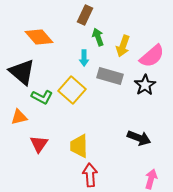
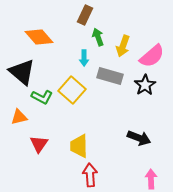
pink arrow: rotated 18 degrees counterclockwise
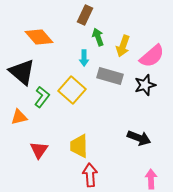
black star: rotated 15 degrees clockwise
green L-shape: rotated 80 degrees counterclockwise
red triangle: moved 6 px down
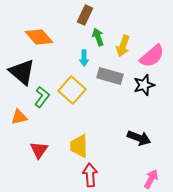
black star: moved 1 px left
pink arrow: rotated 30 degrees clockwise
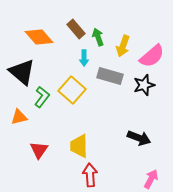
brown rectangle: moved 9 px left, 14 px down; rotated 66 degrees counterclockwise
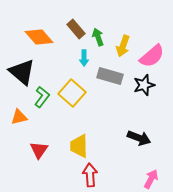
yellow square: moved 3 px down
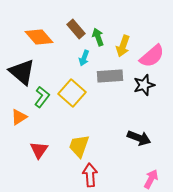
cyan arrow: rotated 21 degrees clockwise
gray rectangle: rotated 20 degrees counterclockwise
orange triangle: rotated 18 degrees counterclockwise
yellow trapezoid: rotated 20 degrees clockwise
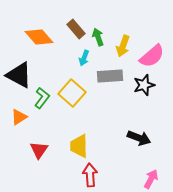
black triangle: moved 3 px left, 3 px down; rotated 12 degrees counterclockwise
green L-shape: moved 1 px down
yellow trapezoid: rotated 20 degrees counterclockwise
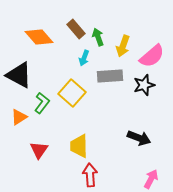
green L-shape: moved 5 px down
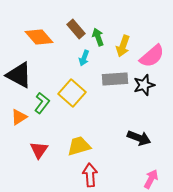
gray rectangle: moved 5 px right, 3 px down
yellow trapezoid: rotated 75 degrees clockwise
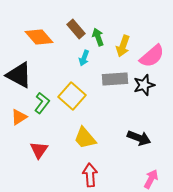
yellow square: moved 3 px down
yellow trapezoid: moved 6 px right, 8 px up; rotated 115 degrees counterclockwise
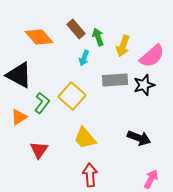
gray rectangle: moved 1 px down
